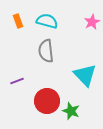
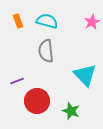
red circle: moved 10 px left
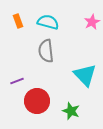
cyan semicircle: moved 1 px right, 1 px down
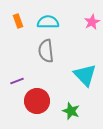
cyan semicircle: rotated 15 degrees counterclockwise
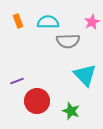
gray semicircle: moved 22 px right, 10 px up; rotated 85 degrees counterclockwise
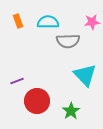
pink star: rotated 21 degrees clockwise
green star: rotated 18 degrees clockwise
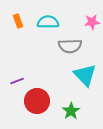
gray semicircle: moved 2 px right, 5 px down
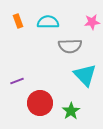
red circle: moved 3 px right, 2 px down
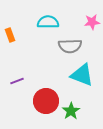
orange rectangle: moved 8 px left, 14 px down
cyan triangle: moved 3 px left; rotated 25 degrees counterclockwise
red circle: moved 6 px right, 2 px up
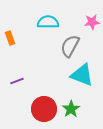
orange rectangle: moved 3 px down
gray semicircle: rotated 120 degrees clockwise
red circle: moved 2 px left, 8 px down
green star: moved 2 px up
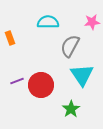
cyan triangle: rotated 35 degrees clockwise
red circle: moved 3 px left, 24 px up
